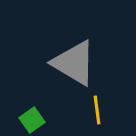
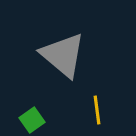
gray triangle: moved 11 px left, 8 px up; rotated 9 degrees clockwise
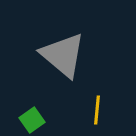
yellow line: rotated 12 degrees clockwise
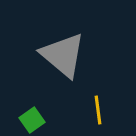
yellow line: moved 1 px right; rotated 12 degrees counterclockwise
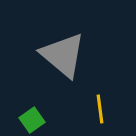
yellow line: moved 2 px right, 1 px up
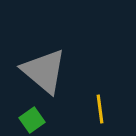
gray triangle: moved 19 px left, 16 px down
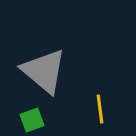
green square: rotated 15 degrees clockwise
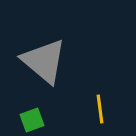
gray triangle: moved 10 px up
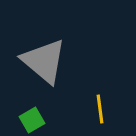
green square: rotated 10 degrees counterclockwise
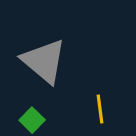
green square: rotated 15 degrees counterclockwise
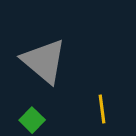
yellow line: moved 2 px right
